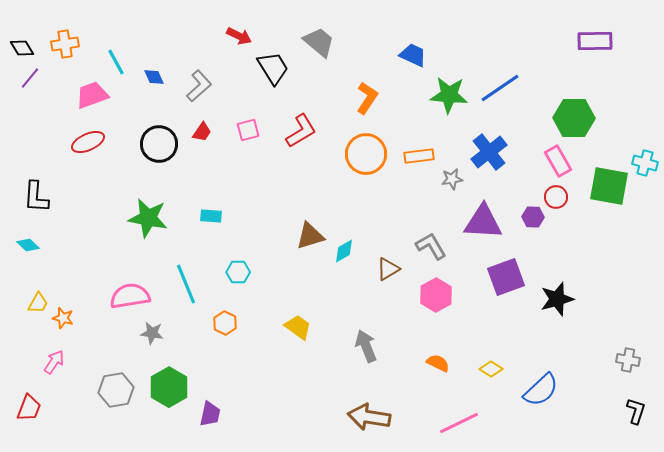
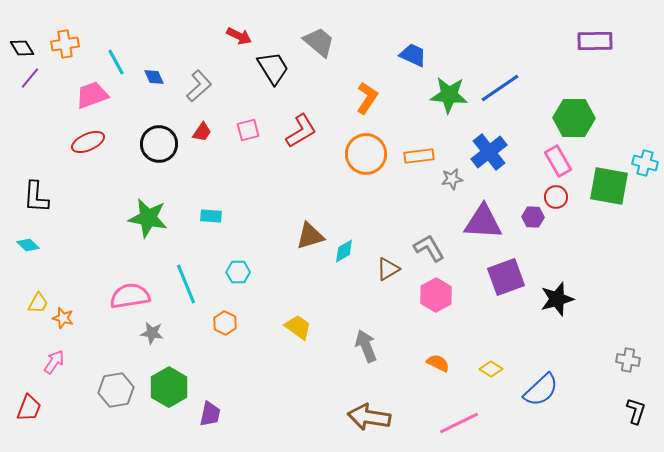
gray L-shape at (431, 246): moved 2 px left, 2 px down
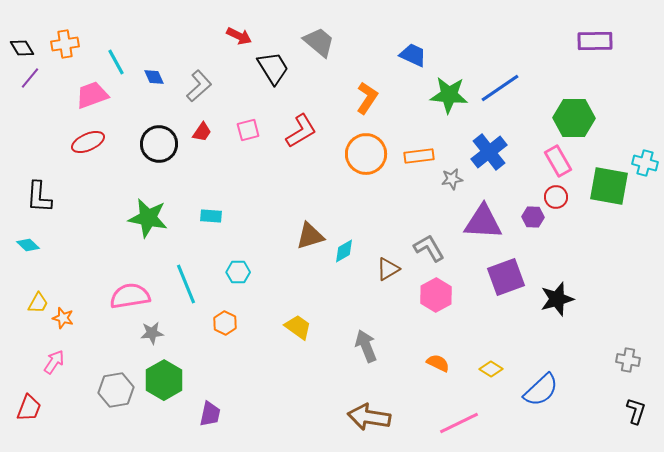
black L-shape at (36, 197): moved 3 px right
gray star at (152, 333): rotated 15 degrees counterclockwise
green hexagon at (169, 387): moved 5 px left, 7 px up
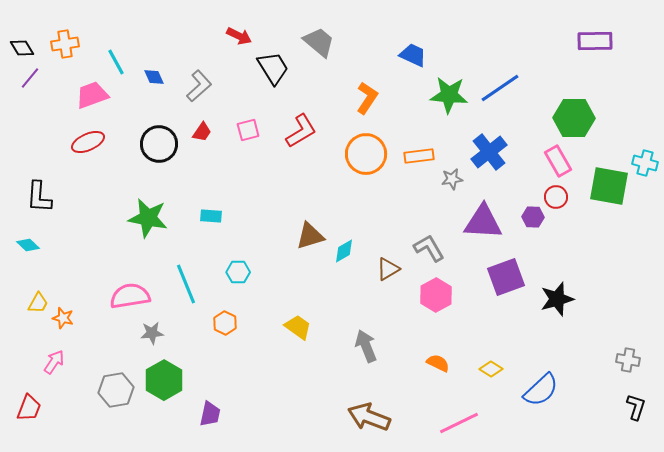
black L-shape at (636, 411): moved 4 px up
brown arrow at (369, 417): rotated 12 degrees clockwise
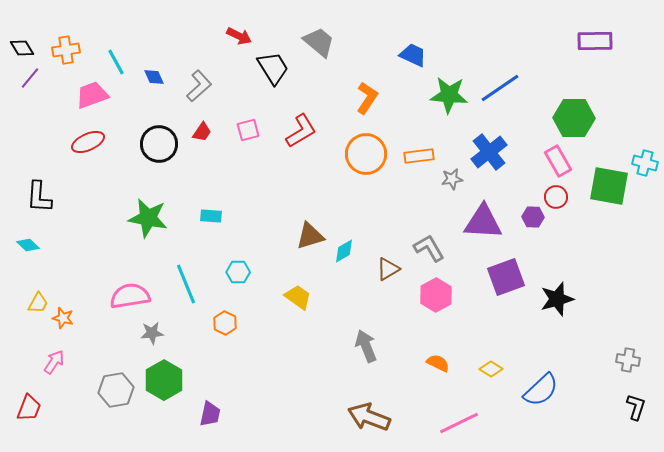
orange cross at (65, 44): moved 1 px right, 6 px down
yellow trapezoid at (298, 327): moved 30 px up
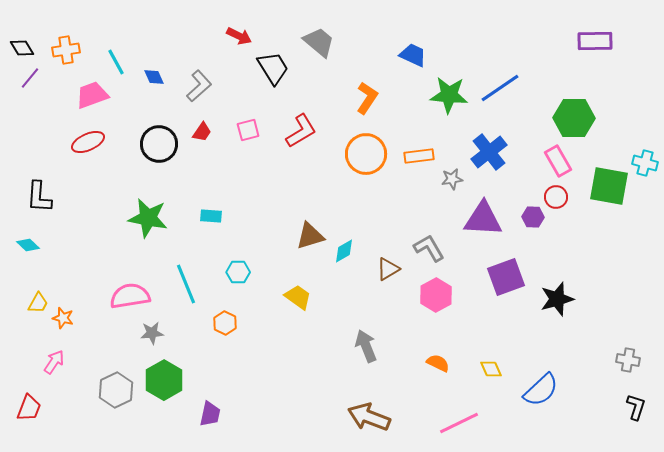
purple triangle at (483, 222): moved 3 px up
yellow diamond at (491, 369): rotated 35 degrees clockwise
gray hexagon at (116, 390): rotated 16 degrees counterclockwise
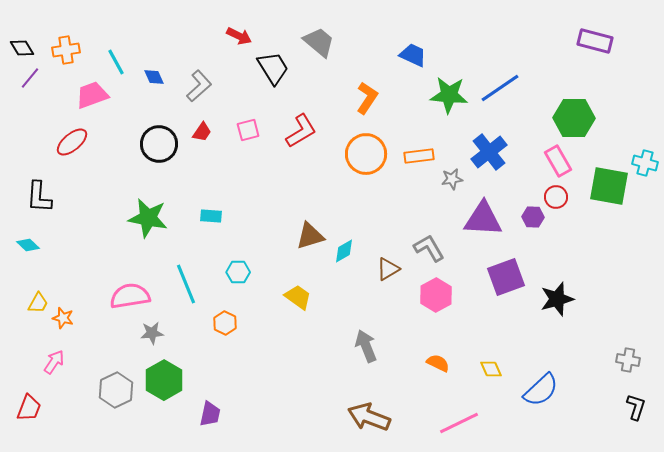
purple rectangle at (595, 41): rotated 16 degrees clockwise
red ellipse at (88, 142): moved 16 px left; rotated 16 degrees counterclockwise
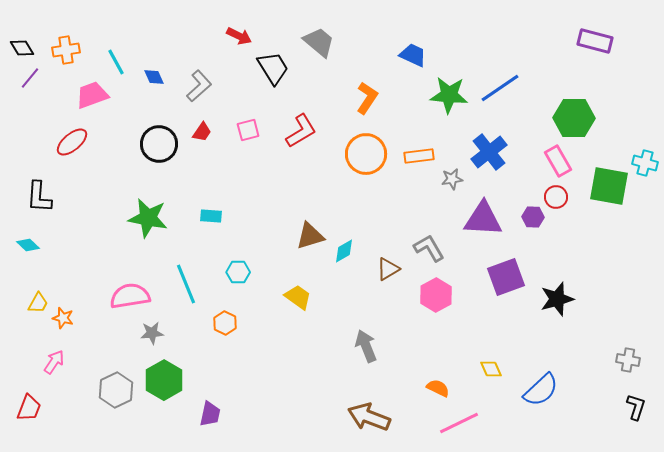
orange semicircle at (438, 363): moved 25 px down
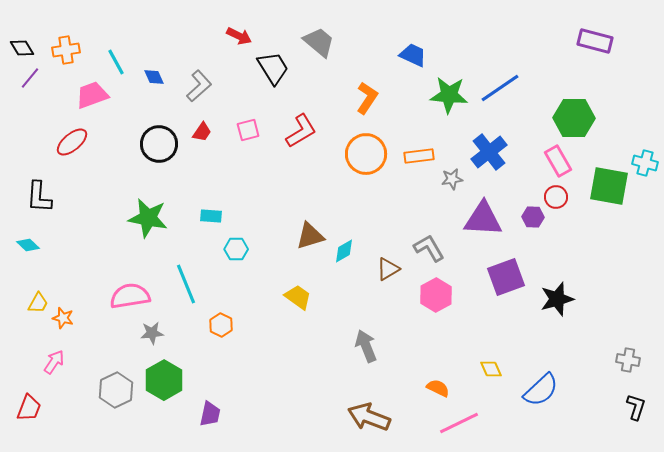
cyan hexagon at (238, 272): moved 2 px left, 23 px up
orange hexagon at (225, 323): moved 4 px left, 2 px down
